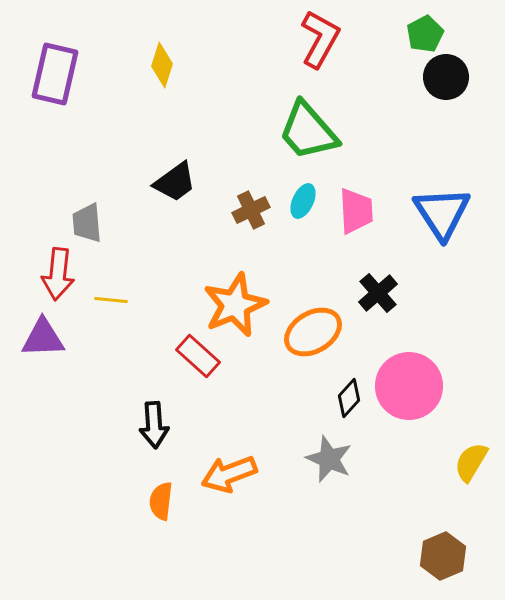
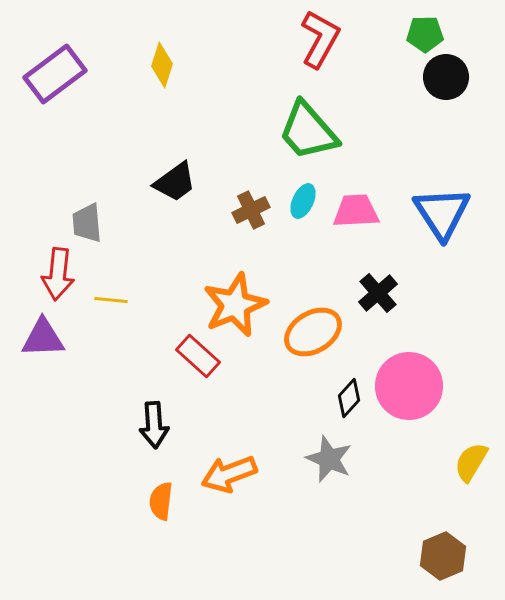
green pentagon: rotated 27 degrees clockwise
purple rectangle: rotated 40 degrees clockwise
pink trapezoid: rotated 90 degrees counterclockwise
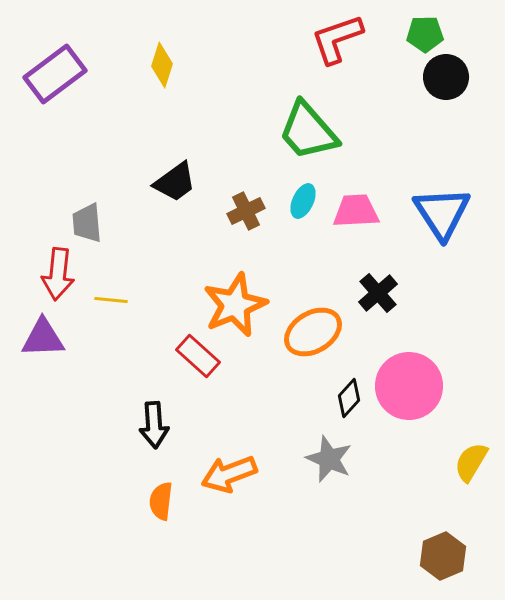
red L-shape: moved 17 px right; rotated 138 degrees counterclockwise
brown cross: moved 5 px left, 1 px down
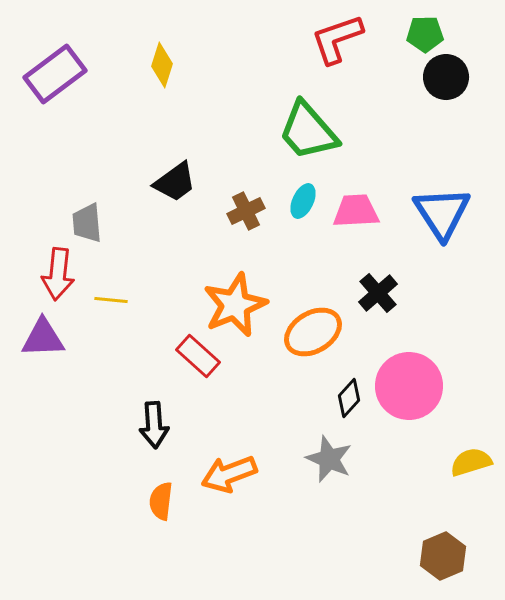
yellow semicircle: rotated 42 degrees clockwise
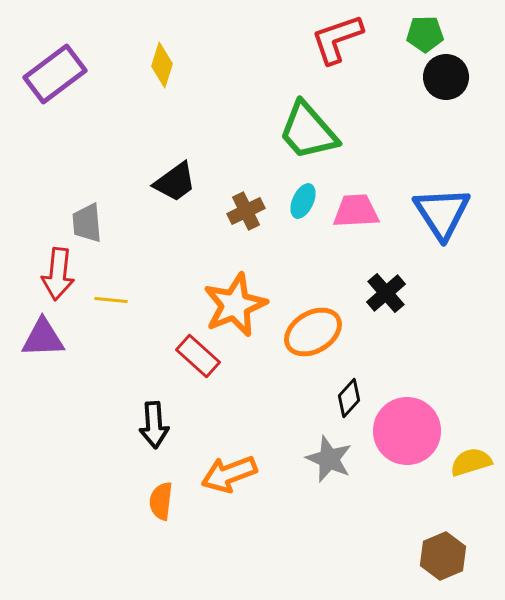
black cross: moved 8 px right
pink circle: moved 2 px left, 45 px down
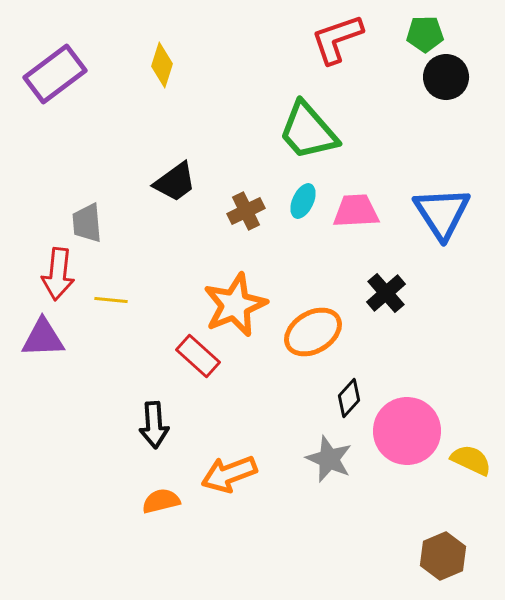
yellow semicircle: moved 2 px up; rotated 42 degrees clockwise
orange semicircle: rotated 69 degrees clockwise
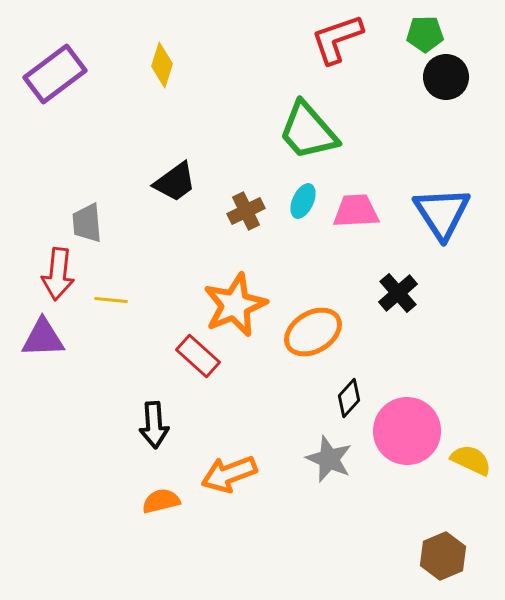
black cross: moved 12 px right
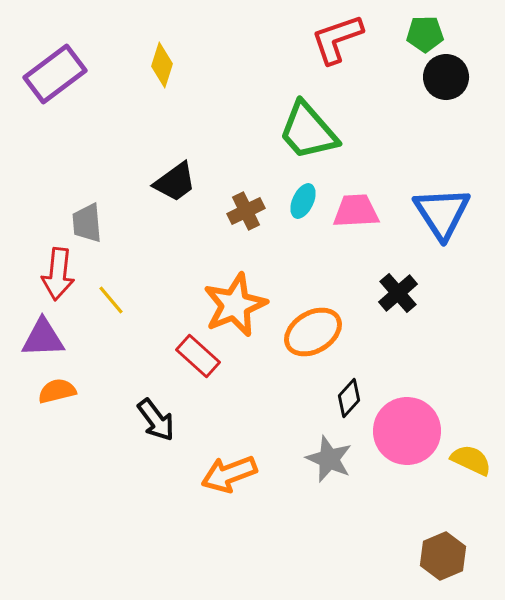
yellow line: rotated 44 degrees clockwise
black arrow: moved 2 px right, 5 px up; rotated 33 degrees counterclockwise
orange semicircle: moved 104 px left, 110 px up
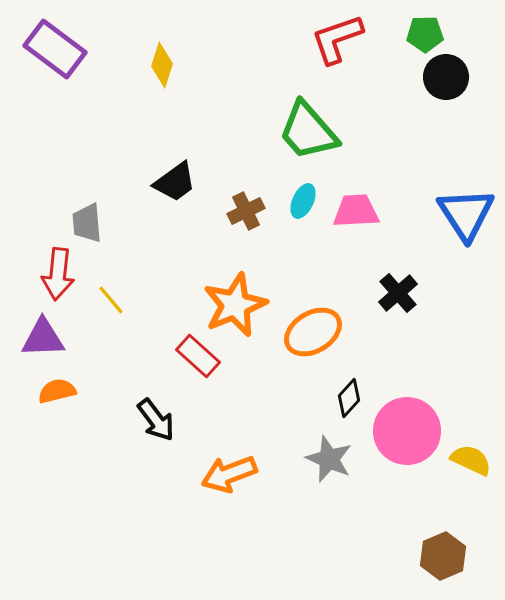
purple rectangle: moved 25 px up; rotated 74 degrees clockwise
blue triangle: moved 24 px right, 1 px down
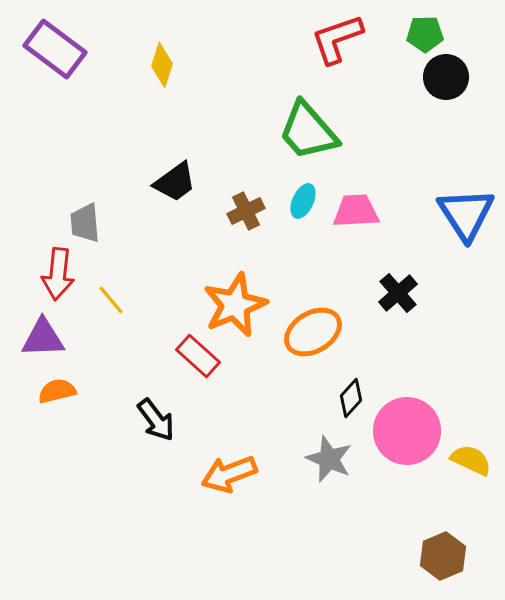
gray trapezoid: moved 2 px left
black diamond: moved 2 px right
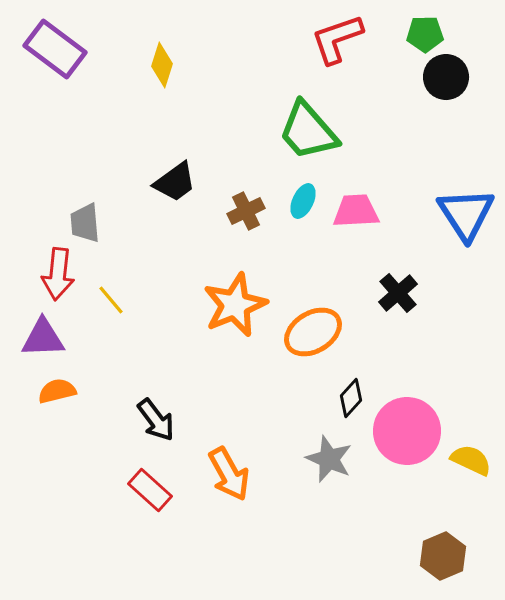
red rectangle: moved 48 px left, 134 px down
orange arrow: rotated 98 degrees counterclockwise
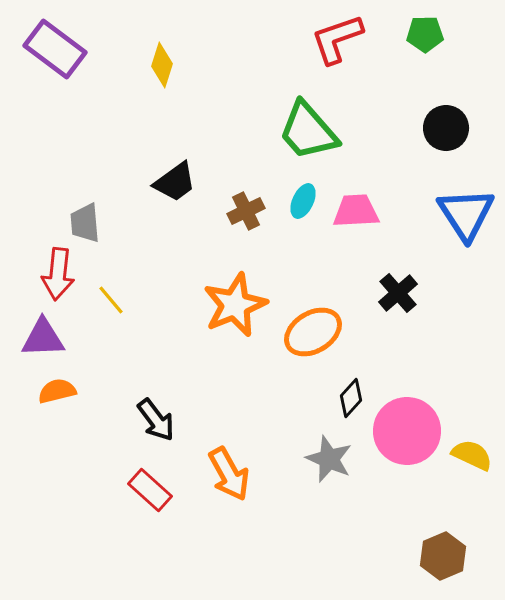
black circle: moved 51 px down
yellow semicircle: moved 1 px right, 5 px up
